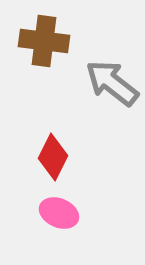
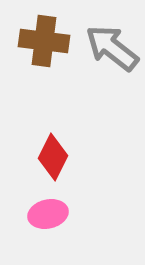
gray arrow: moved 35 px up
pink ellipse: moved 11 px left, 1 px down; rotated 36 degrees counterclockwise
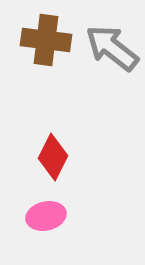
brown cross: moved 2 px right, 1 px up
pink ellipse: moved 2 px left, 2 px down
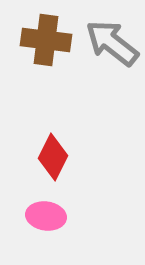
gray arrow: moved 5 px up
pink ellipse: rotated 21 degrees clockwise
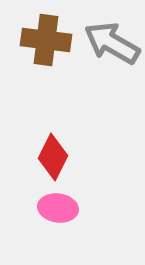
gray arrow: rotated 8 degrees counterclockwise
pink ellipse: moved 12 px right, 8 px up
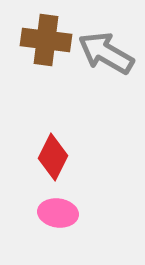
gray arrow: moved 6 px left, 10 px down
pink ellipse: moved 5 px down
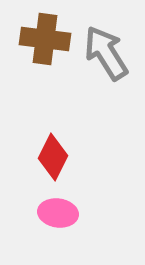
brown cross: moved 1 px left, 1 px up
gray arrow: rotated 28 degrees clockwise
